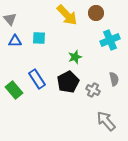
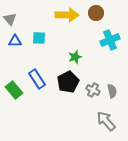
yellow arrow: rotated 45 degrees counterclockwise
gray semicircle: moved 2 px left, 12 px down
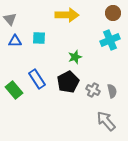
brown circle: moved 17 px right
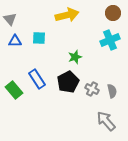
yellow arrow: rotated 15 degrees counterclockwise
gray cross: moved 1 px left, 1 px up
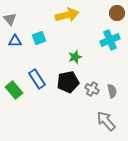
brown circle: moved 4 px right
cyan square: rotated 24 degrees counterclockwise
black pentagon: rotated 15 degrees clockwise
